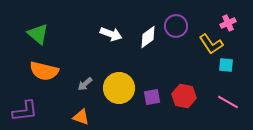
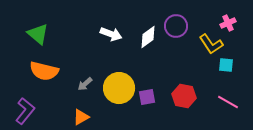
purple square: moved 5 px left
purple L-shape: rotated 44 degrees counterclockwise
orange triangle: rotated 48 degrees counterclockwise
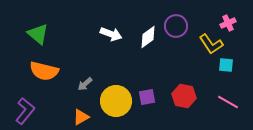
yellow circle: moved 3 px left, 13 px down
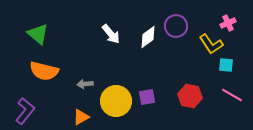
white arrow: rotated 30 degrees clockwise
gray arrow: rotated 35 degrees clockwise
red hexagon: moved 6 px right
pink line: moved 4 px right, 7 px up
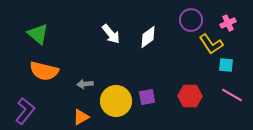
purple circle: moved 15 px right, 6 px up
red hexagon: rotated 10 degrees counterclockwise
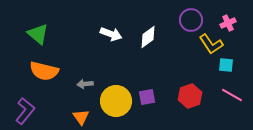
white arrow: rotated 30 degrees counterclockwise
red hexagon: rotated 20 degrees counterclockwise
orange triangle: rotated 36 degrees counterclockwise
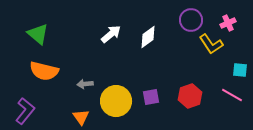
white arrow: rotated 60 degrees counterclockwise
cyan square: moved 14 px right, 5 px down
purple square: moved 4 px right
